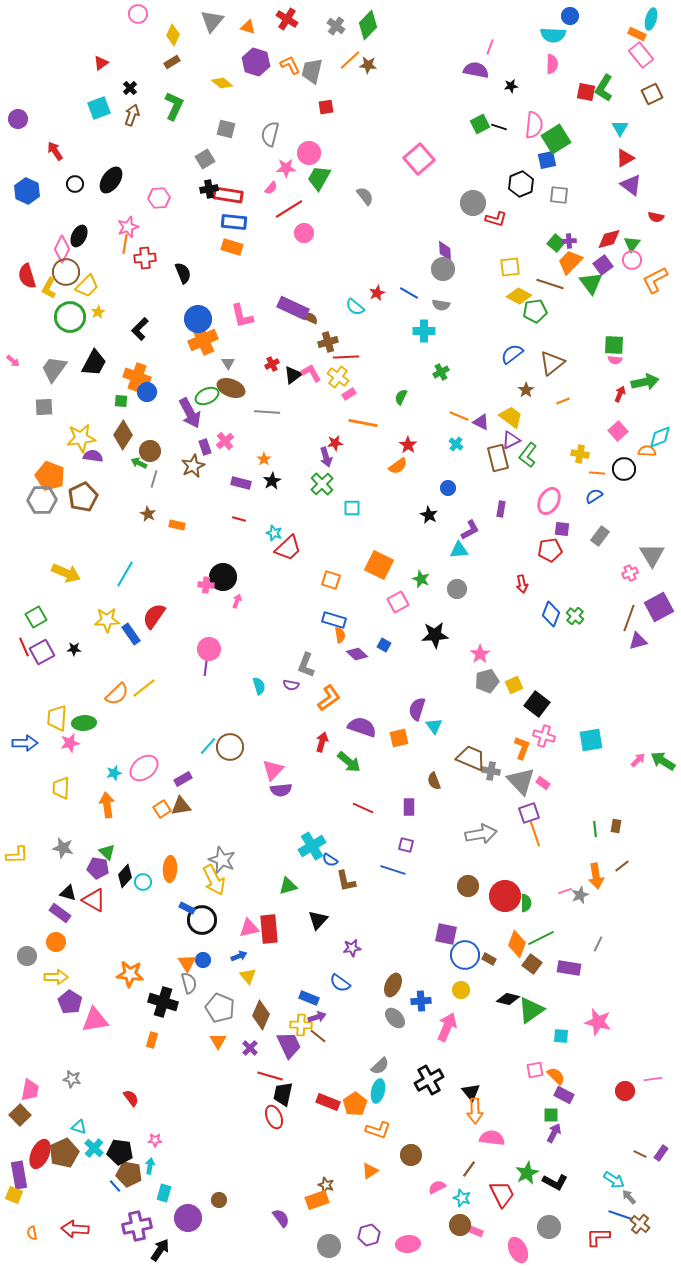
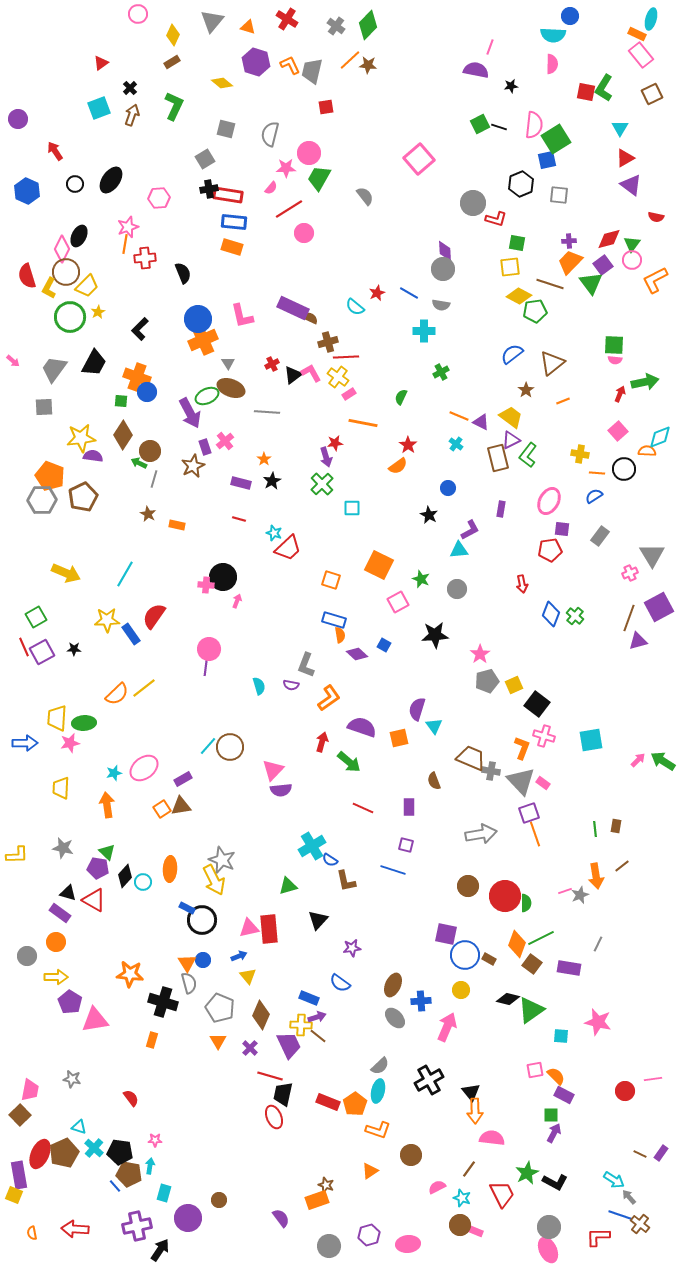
green square at (556, 243): moved 39 px left; rotated 30 degrees counterclockwise
pink ellipse at (518, 1250): moved 30 px right
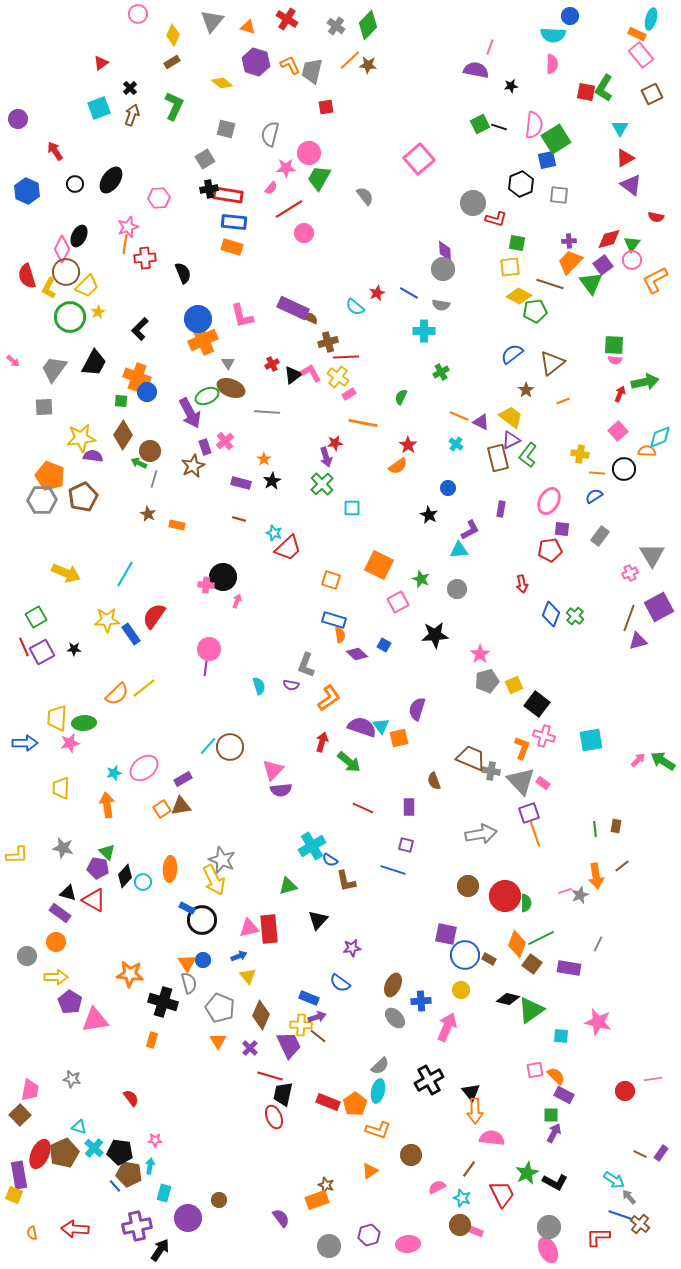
cyan triangle at (434, 726): moved 53 px left
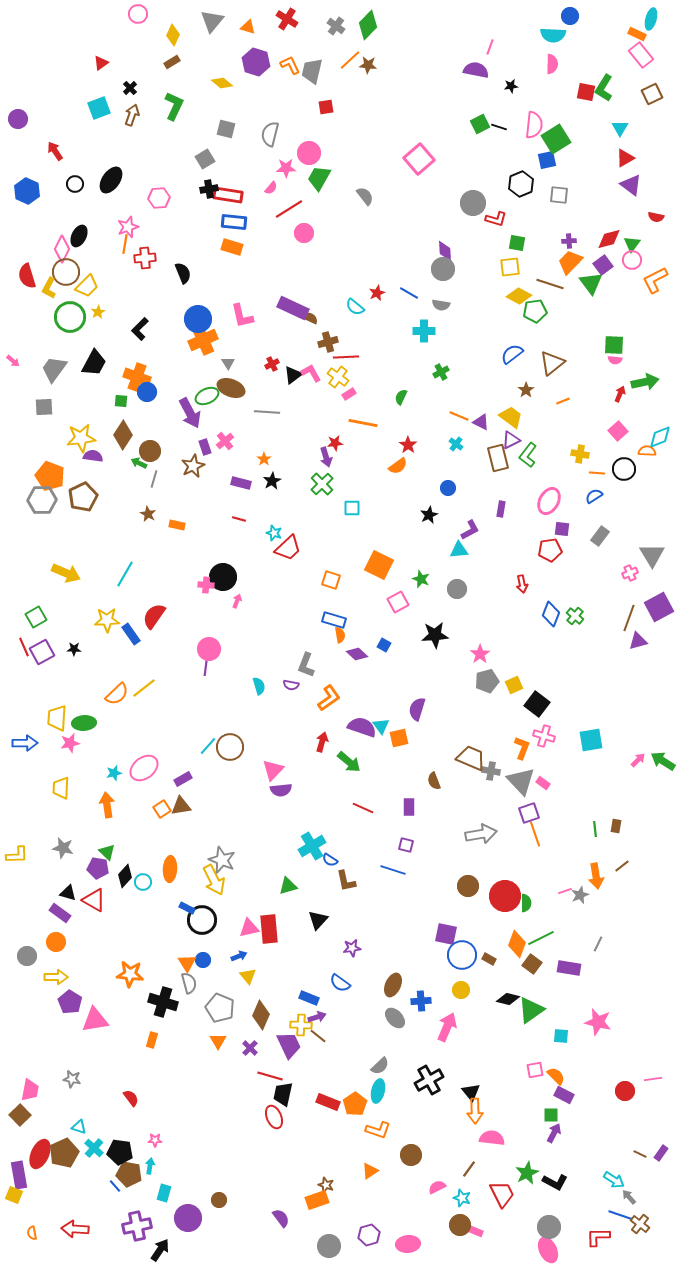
black star at (429, 515): rotated 18 degrees clockwise
blue circle at (465, 955): moved 3 px left
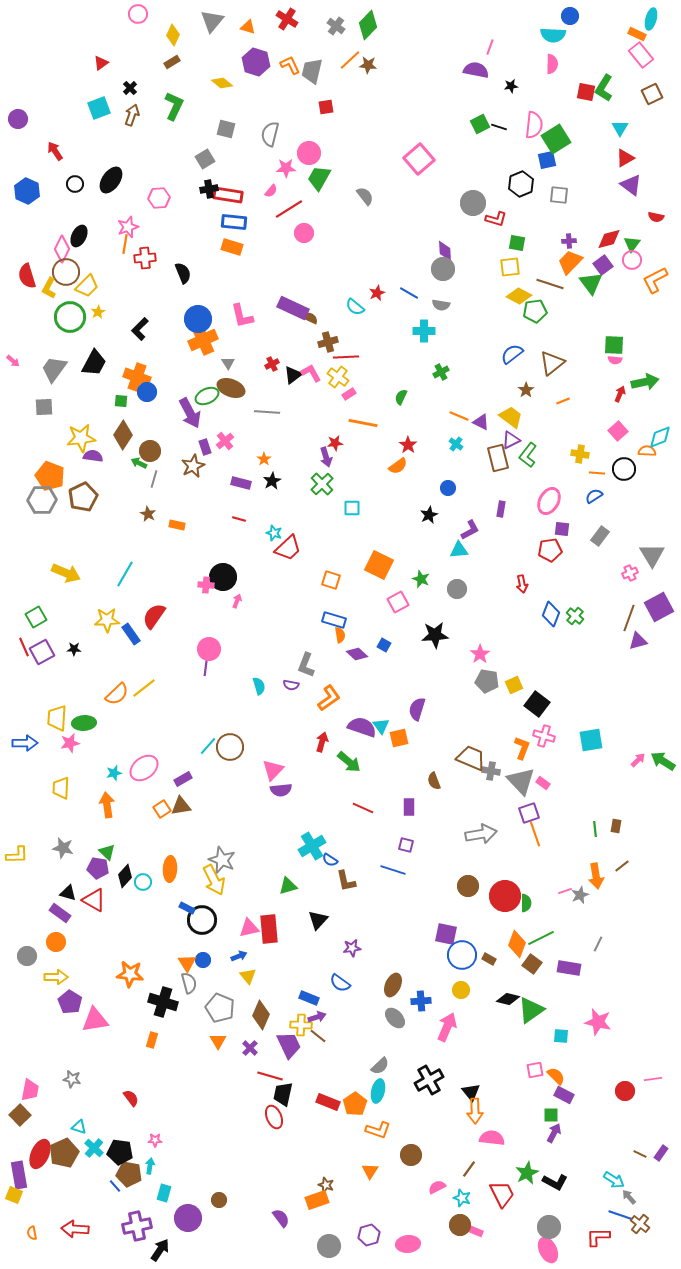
pink semicircle at (271, 188): moved 3 px down
gray pentagon at (487, 681): rotated 25 degrees clockwise
orange triangle at (370, 1171): rotated 24 degrees counterclockwise
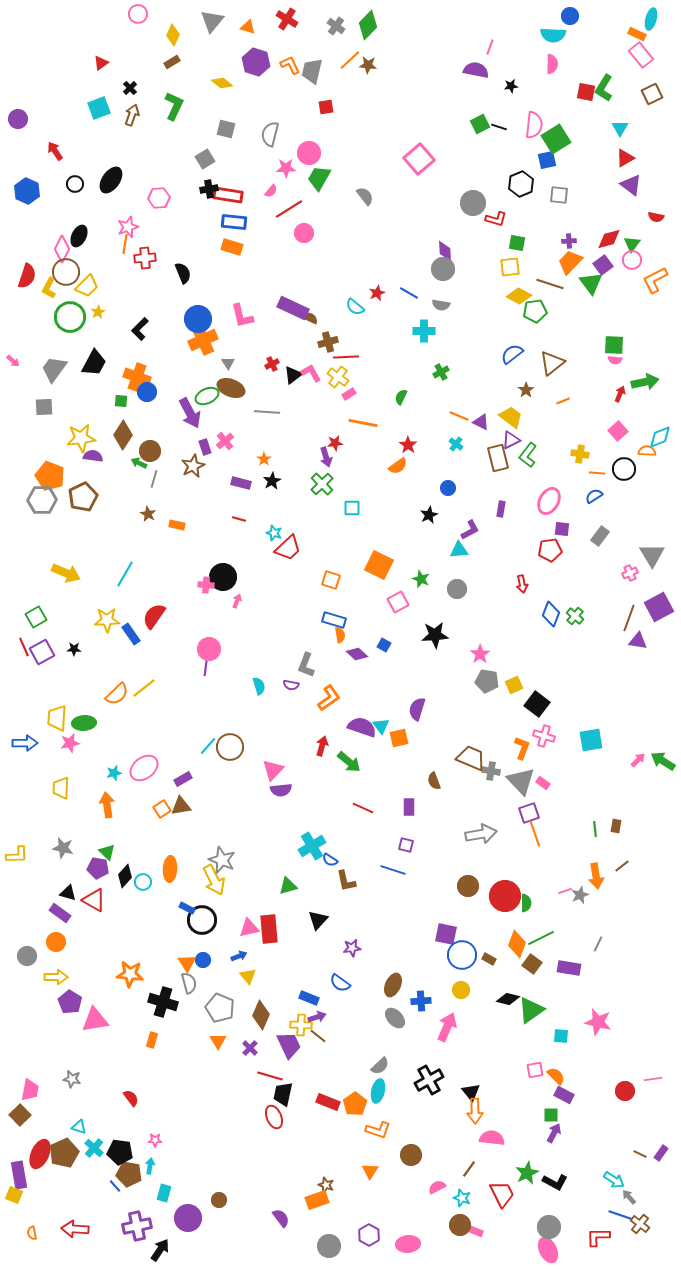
red semicircle at (27, 276): rotated 145 degrees counterclockwise
purple triangle at (638, 641): rotated 24 degrees clockwise
red arrow at (322, 742): moved 4 px down
purple hexagon at (369, 1235): rotated 15 degrees counterclockwise
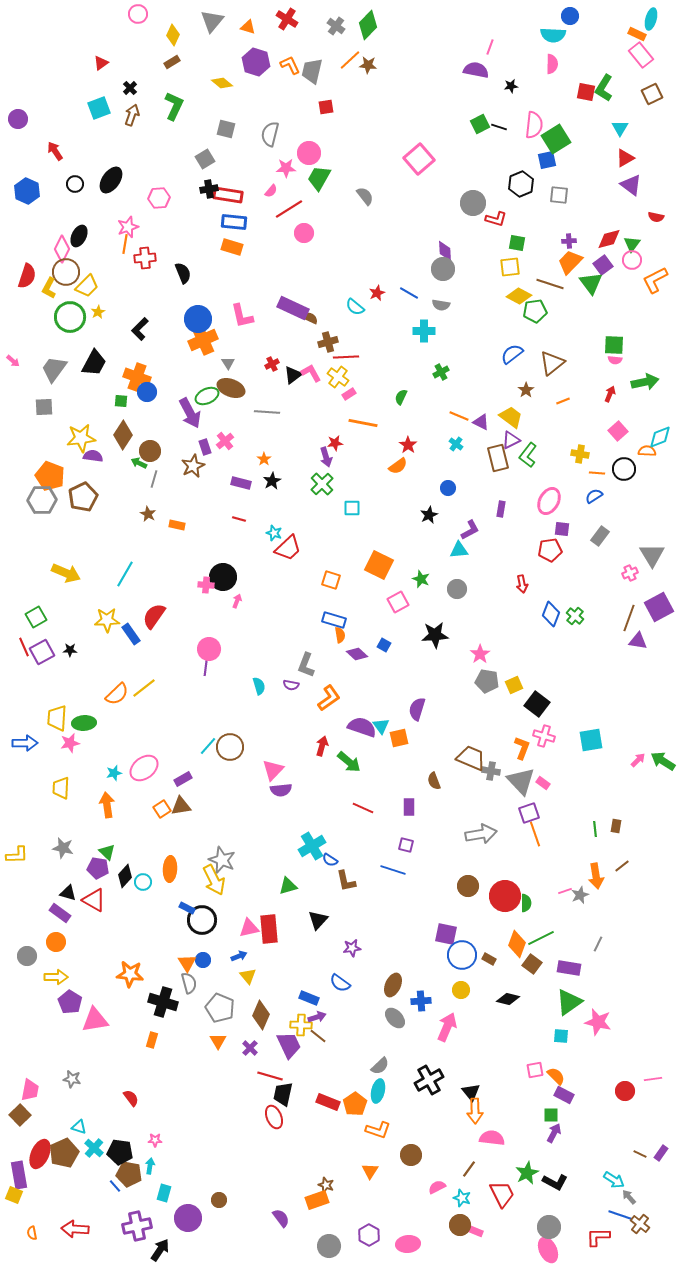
red arrow at (620, 394): moved 10 px left
black star at (74, 649): moved 4 px left, 1 px down
green triangle at (531, 1010): moved 38 px right, 8 px up
